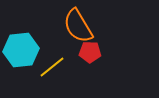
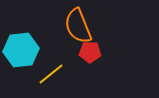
orange semicircle: rotated 9 degrees clockwise
yellow line: moved 1 px left, 7 px down
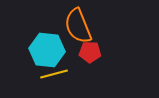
cyan hexagon: moved 26 px right; rotated 12 degrees clockwise
yellow line: moved 3 px right; rotated 24 degrees clockwise
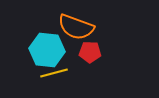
orange semicircle: moved 2 px left, 1 px down; rotated 48 degrees counterclockwise
yellow line: moved 1 px up
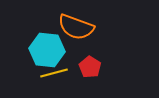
red pentagon: moved 15 px down; rotated 30 degrees clockwise
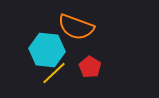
yellow line: rotated 28 degrees counterclockwise
